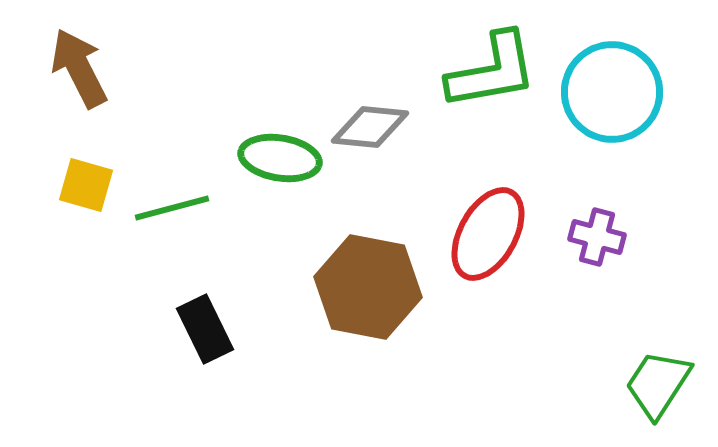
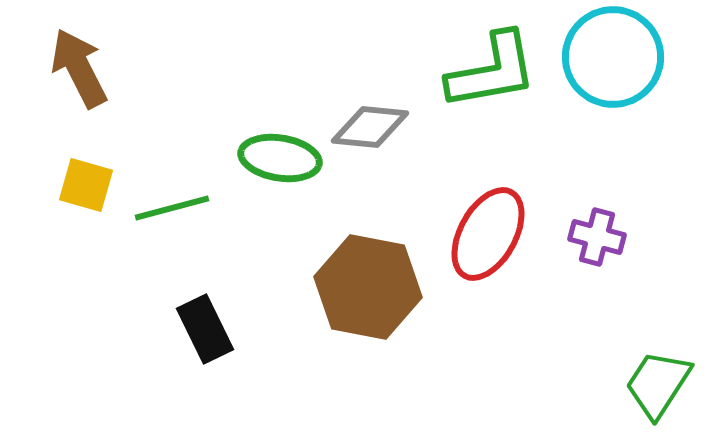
cyan circle: moved 1 px right, 35 px up
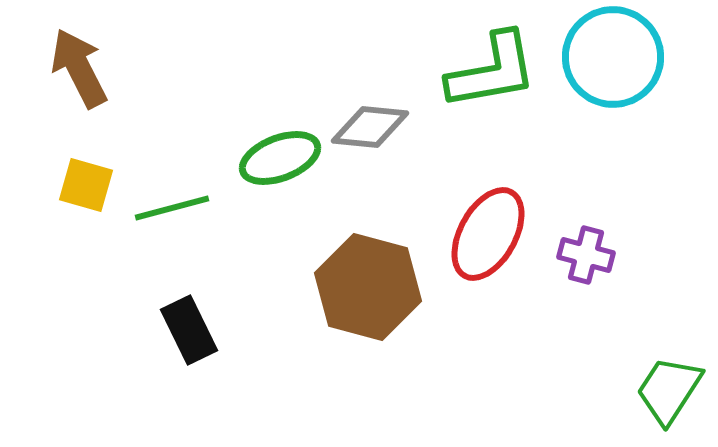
green ellipse: rotated 30 degrees counterclockwise
purple cross: moved 11 px left, 18 px down
brown hexagon: rotated 4 degrees clockwise
black rectangle: moved 16 px left, 1 px down
green trapezoid: moved 11 px right, 6 px down
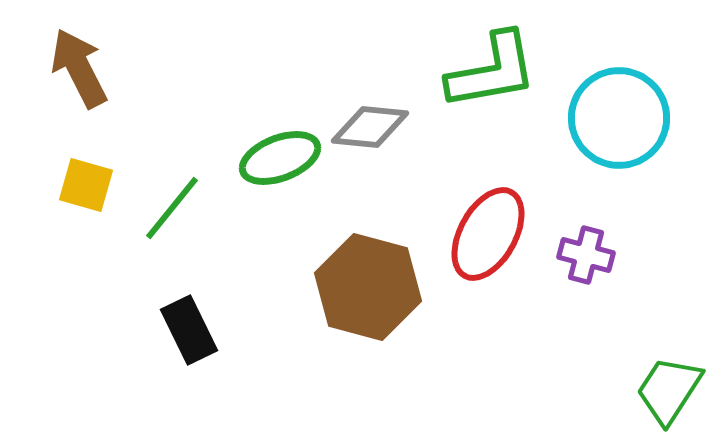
cyan circle: moved 6 px right, 61 px down
green line: rotated 36 degrees counterclockwise
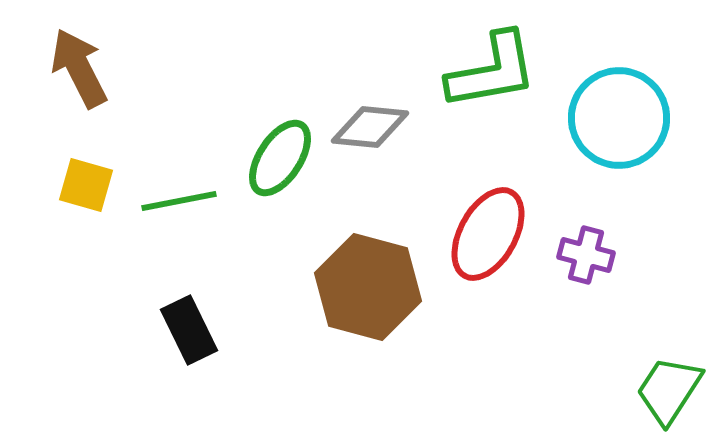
green ellipse: rotated 36 degrees counterclockwise
green line: moved 7 px right, 7 px up; rotated 40 degrees clockwise
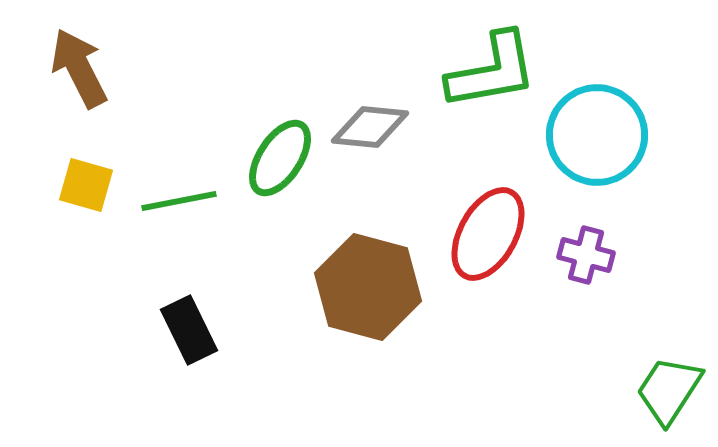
cyan circle: moved 22 px left, 17 px down
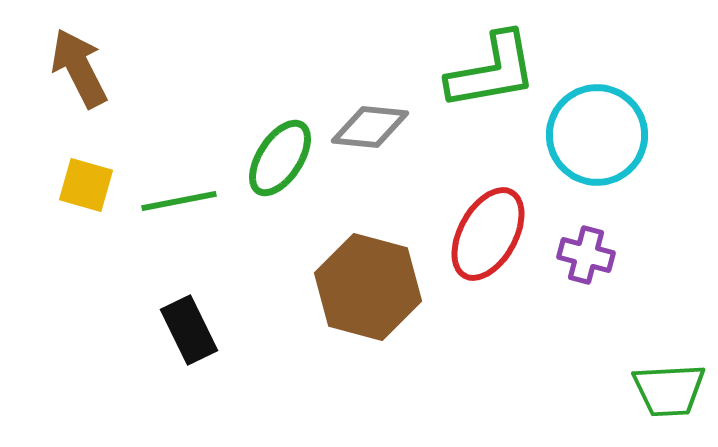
green trapezoid: rotated 126 degrees counterclockwise
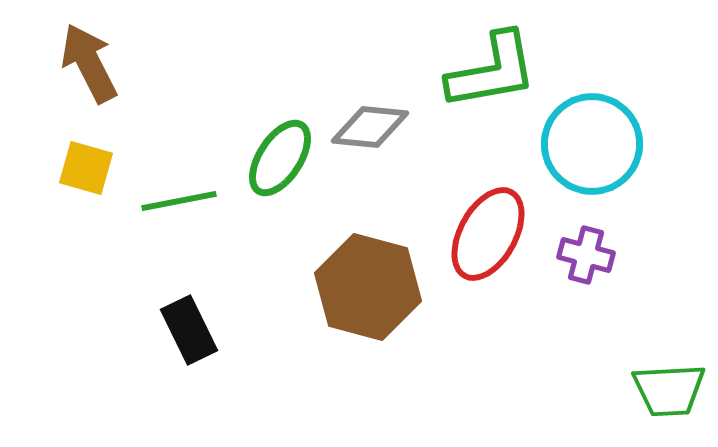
brown arrow: moved 10 px right, 5 px up
cyan circle: moved 5 px left, 9 px down
yellow square: moved 17 px up
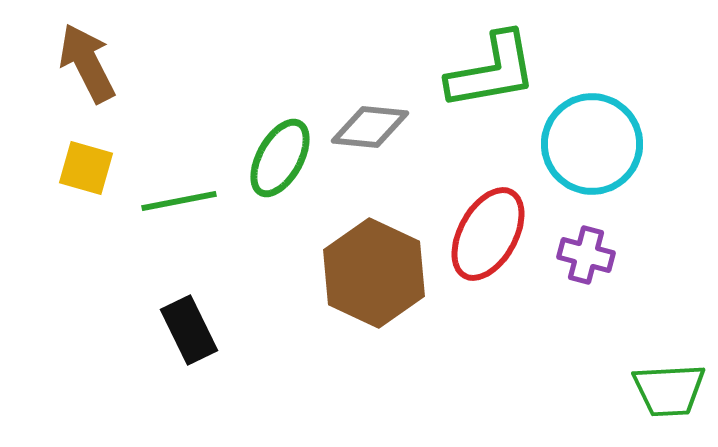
brown arrow: moved 2 px left
green ellipse: rotated 4 degrees counterclockwise
brown hexagon: moved 6 px right, 14 px up; rotated 10 degrees clockwise
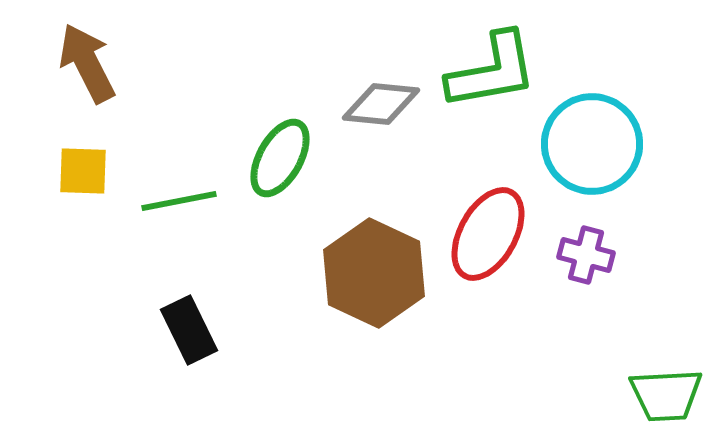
gray diamond: moved 11 px right, 23 px up
yellow square: moved 3 px left, 3 px down; rotated 14 degrees counterclockwise
green trapezoid: moved 3 px left, 5 px down
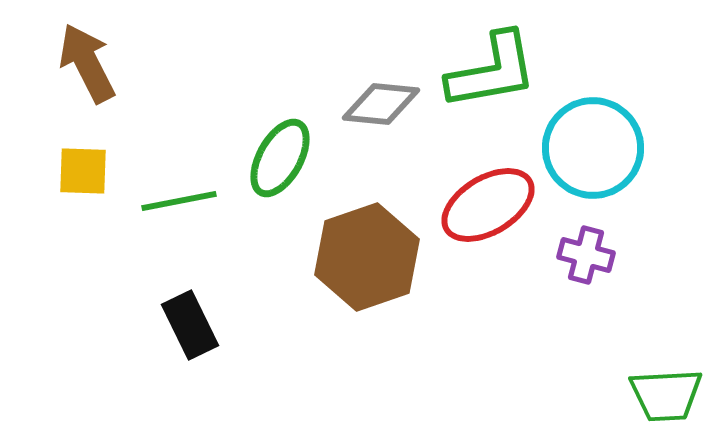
cyan circle: moved 1 px right, 4 px down
red ellipse: moved 29 px up; rotated 30 degrees clockwise
brown hexagon: moved 7 px left, 16 px up; rotated 16 degrees clockwise
black rectangle: moved 1 px right, 5 px up
